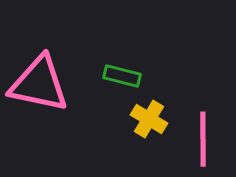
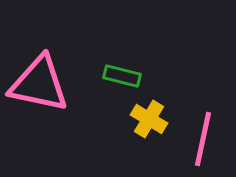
pink line: rotated 12 degrees clockwise
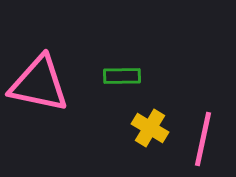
green rectangle: rotated 15 degrees counterclockwise
yellow cross: moved 1 px right, 9 px down
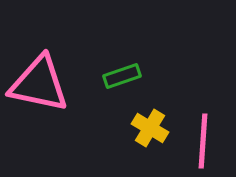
green rectangle: rotated 18 degrees counterclockwise
pink line: moved 2 px down; rotated 8 degrees counterclockwise
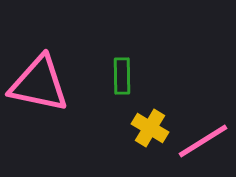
green rectangle: rotated 72 degrees counterclockwise
pink line: rotated 54 degrees clockwise
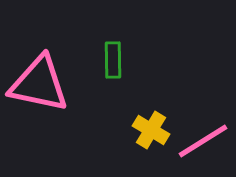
green rectangle: moved 9 px left, 16 px up
yellow cross: moved 1 px right, 2 px down
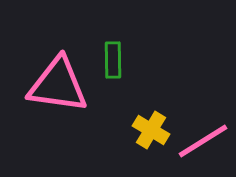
pink triangle: moved 19 px right, 1 px down; rotated 4 degrees counterclockwise
